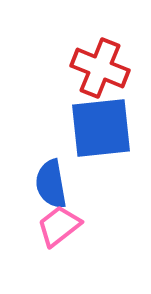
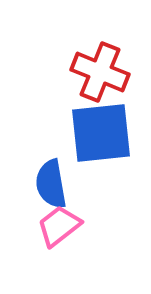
red cross: moved 4 px down
blue square: moved 5 px down
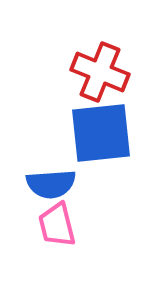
blue semicircle: rotated 84 degrees counterclockwise
pink trapezoid: moved 2 px left, 1 px up; rotated 66 degrees counterclockwise
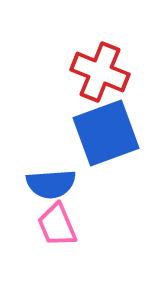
blue square: moved 5 px right; rotated 14 degrees counterclockwise
pink trapezoid: rotated 9 degrees counterclockwise
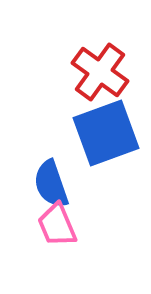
red cross: rotated 14 degrees clockwise
blue semicircle: rotated 75 degrees clockwise
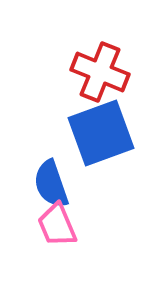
red cross: rotated 14 degrees counterclockwise
blue square: moved 5 px left
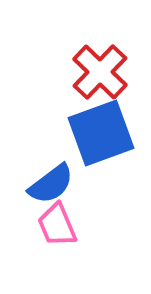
red cross: rotated 22 degrees clockwise
blue semicircle: rotated 108 degrees counterclockwise
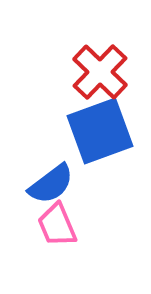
blue square: moved 1 px left, 2 px up
